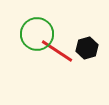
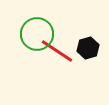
black hexagon: moved 1 px right
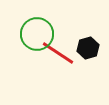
red line: moved 1 px right, 2 px down
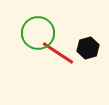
green circle: moved 1 px right, 1 px up
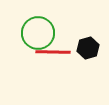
red line: moved 5 px left, 1 px up; rotated 32 degrees counterclockwise
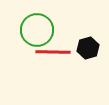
green circle: moved 1 px left, 3 px up
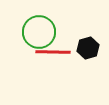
green circle: moved 2 px right, 2 px down
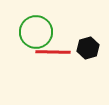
green circle: moved 3 px left
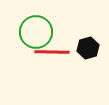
red line: moved 1 px left
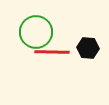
black hexagon: rotated 20 degrees clockwise
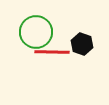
black hexagon: moved 6 px left, 4 px up; rotated 15 degrees clockwise
